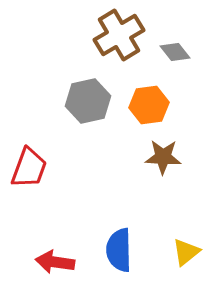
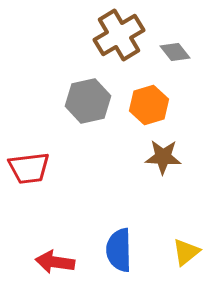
orange hexagon: rotated 9 degrees counterclockwise
red trapezoid: rotated 63 degrees clockwise
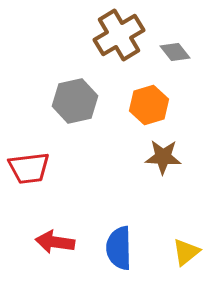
gray hexagon: moved 13 px left
blue semicircle: moved 2 px up
red arrow: moved 20 px up
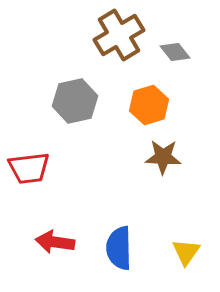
yellow triangle: rotated 16 degrees counterclockwise
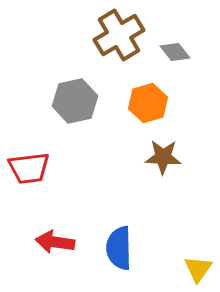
orange hexagon: moved 1 px left, 2 px up
yellow triangle: moved 12 px right, 17 px down
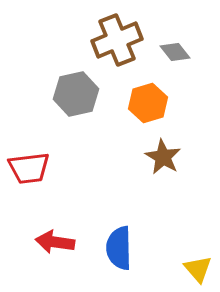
brown cross: moved 2 px left, 5 px down; rotated 9 degrees clockwise
gray hexagon: moved 1 px right, 7 px up
brown star: rotated 27 degrees clockwise
yellow triangle: rotated 16 degrees counterclockwise
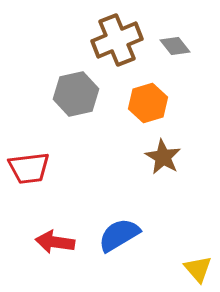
gray diamond: moved 6 px up
blue semicircle: moved 13 px up; rotated 60 degrees clockwise
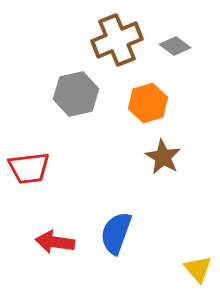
gray diamond: rotated 16 degrees counterclockwise
blue semicircle: moved 3 px left, 2 px up; rotated 39 degrees counterclockwise
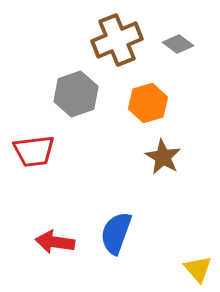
gray diamond: moved 3 px right, 2 px up
gray hexagon: rotated 6 degrees counterclockwise
red trapezoid: moved 5 px right, 17 px up
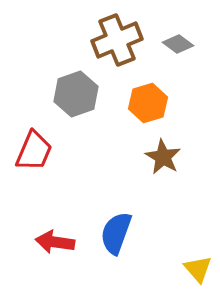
red trapezoid: rotated 60 degrees counterclockwise
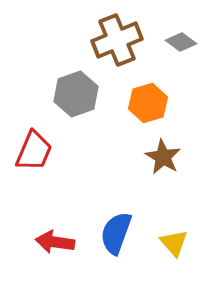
gray diamond: moved 3 px right, 2 px up
yellow triangle: moved 24 px left, 26 px up
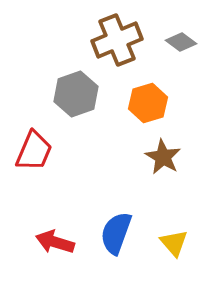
red arrow: rotated 9 degrees clockwise
